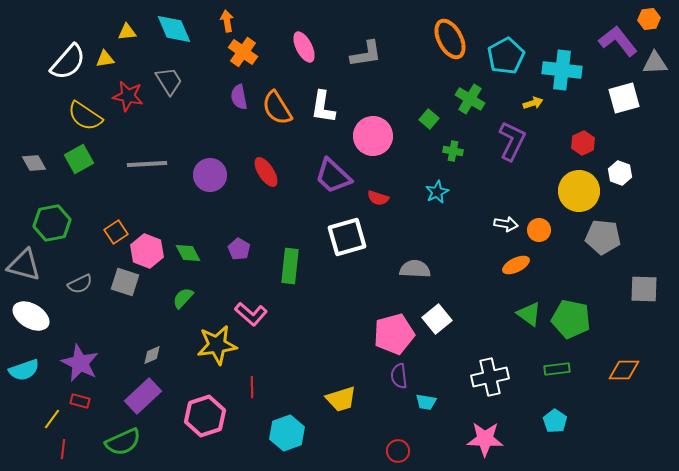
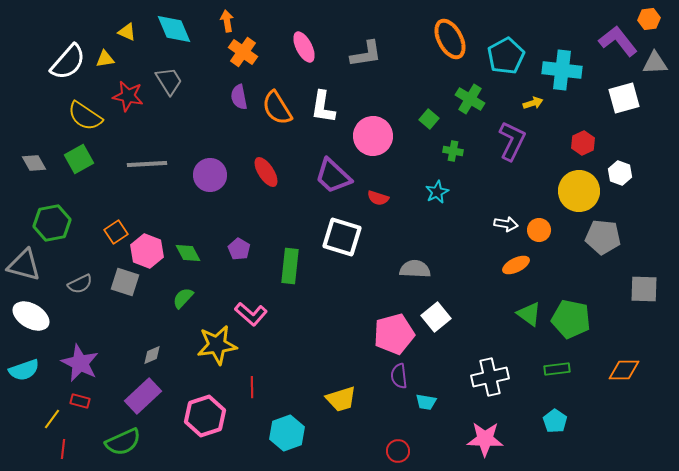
yellow triangle at (127, 32): rotated 30 degrees clockwise
white square at (347, 237): moved 5 px left; rotated 33 degrees clockwise
white square at (437, 319): moved 1 px left, 2 px up
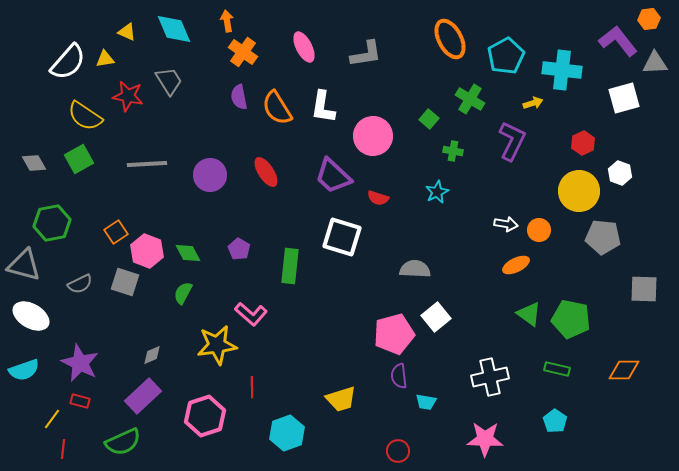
green semicircle at (183, 298): moved 5 px up; rotated 15 degrees counterclockwise
green rectangle at (557, 369): rotated 20 degrees clockwise
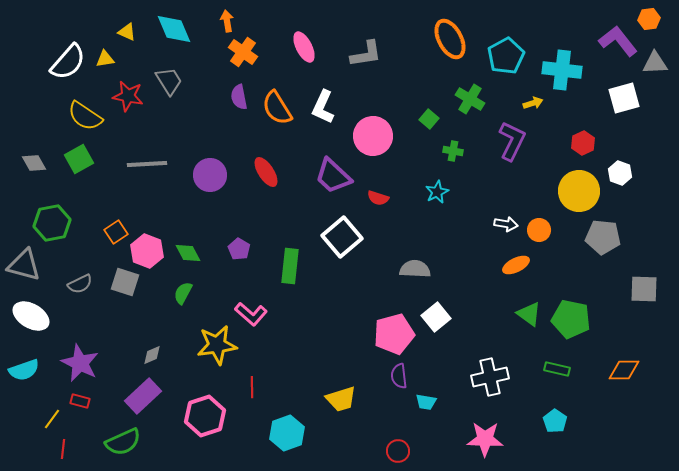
white L-shape at (323, 107): rotated 16 degrees clockwise
white square at (342, 237): rotated 33 degrees clockwise
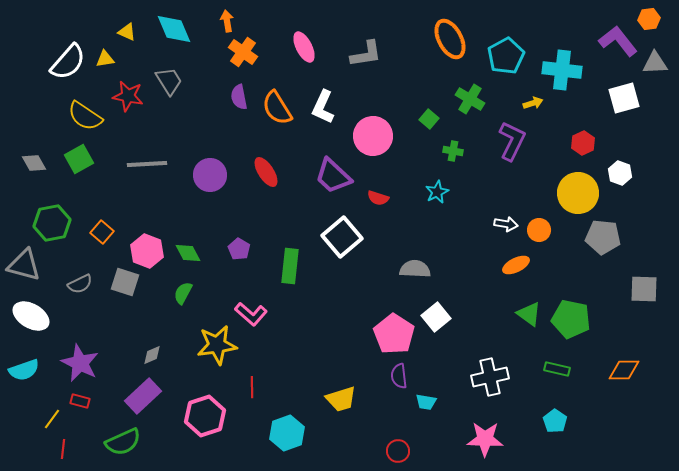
yellow circle at (579, 191): moved 1 px left, 2 px down
orange square at (116, 232): moved 14 px left; rotated 15 degrees counterclockwise
pink pentagon at (394, 334): rotated 24 degrees counterclockwise
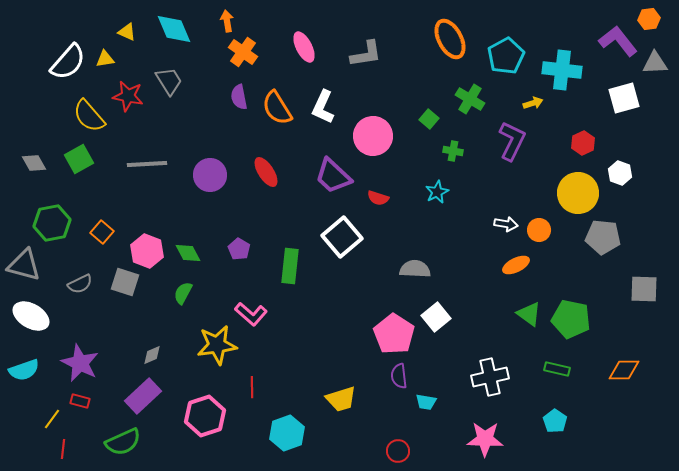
yellow semicircle at (85, 116): moved 4 px right; rotated 15 degrees clockwise
